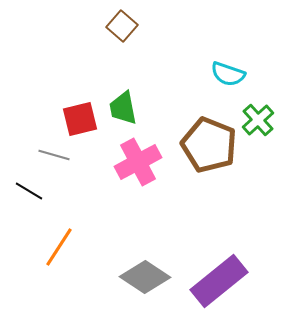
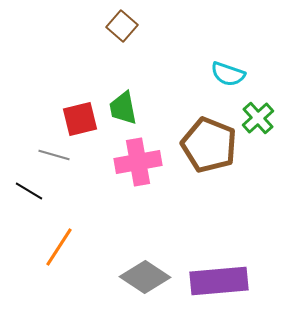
green cross: moved 2 px up
pink cross: rotated 18 degrees clockwise
purple rectangle: rotated 34 degrees clockwise
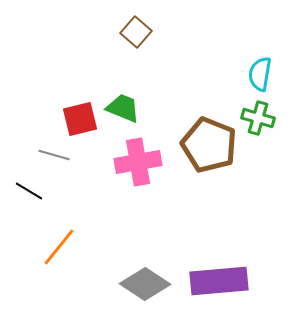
brown square: moved 14 px right, 6 px down
cyan semicircle: moved 32 px right; rotated 80 degrees clockwise
green trapezoid: rotated 123 degrees clockwise
green cross: rotated 32 degrees counterclockwise
orange line: rotated 6 degrees clockwise
gray diamond: moved 7 px down
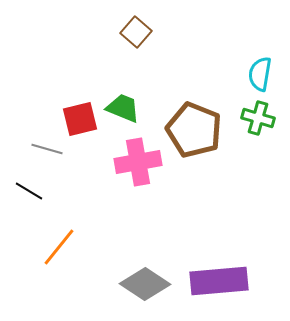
brown pentagon: moved 15 px left, 15 px up
gray line: moved 7 px left, 6 px up
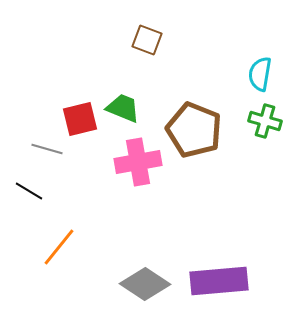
brown square: moved 11 px right, 8 px down; rotated 20 degrees counterclockwise
green cross: moved 7 px right, 3 px down
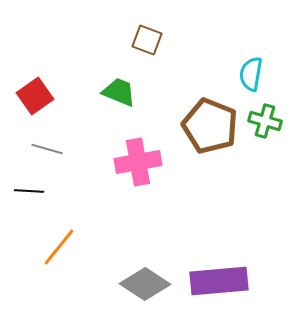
cyan semicircle: moved 9 px left
green trapezoid: moved 4 px left, 16 px up
red square: moved 45 px left, 23 px up; rotated 21 degrees counterclockwise
brown pentagon: moved 16 px right, 4 px up
black line: rotated 28 degrees counterclockwise
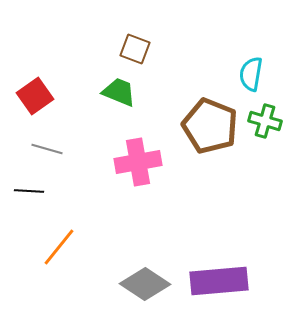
brown square: moved 12 px left, 9 px down
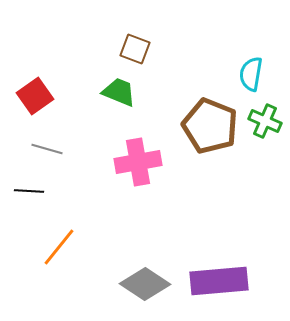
green cross: rotated 8 degrees clockwise
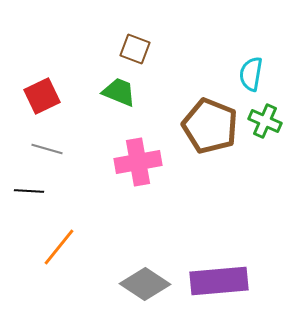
red square: moved 7 px right; rotated 9 degrees clockwise
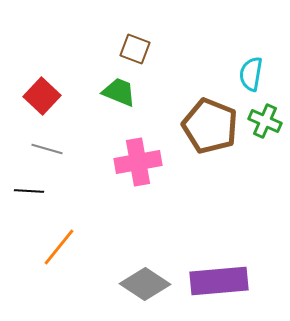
red square: rotated 21 degrees counterclockwise
